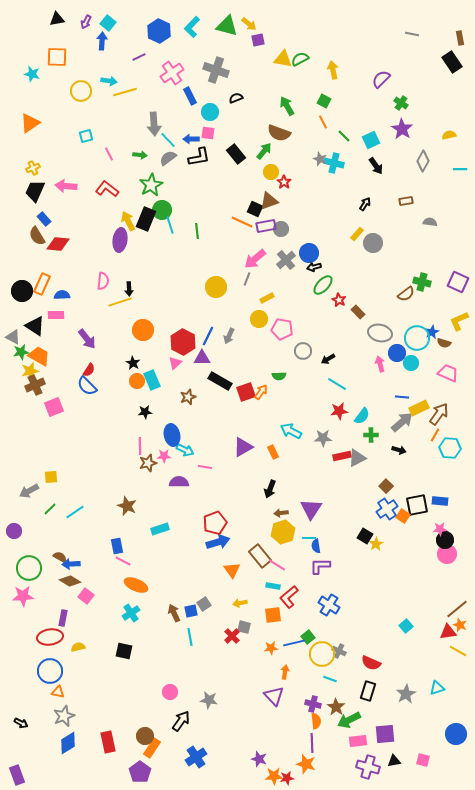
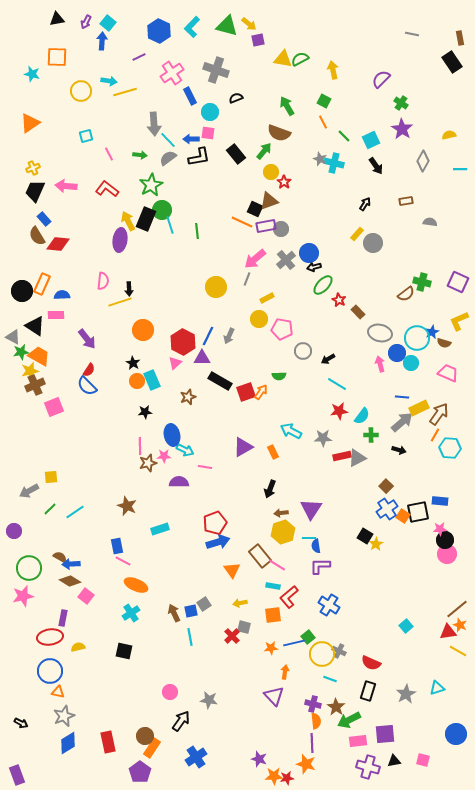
black square at (417, 505): moved 1 px right, 7 px down
pink star at (23, 596): rotated 10 degrees counterclockwise
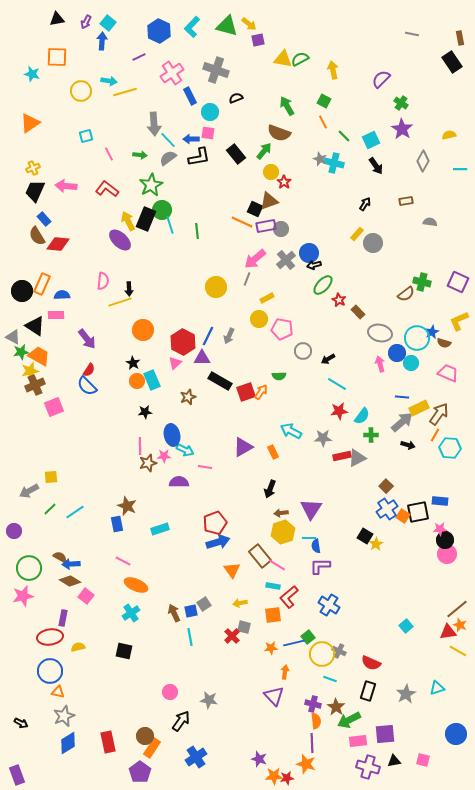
purple ellipse at (120, 240): rotated 55 degrees counterclockwise
black arrow at (314, 267): moved 2 px up
black arrow at (399, 450): moved 9 px right, 5 px up
blue rectangle at (117, 546): moved 22 px up
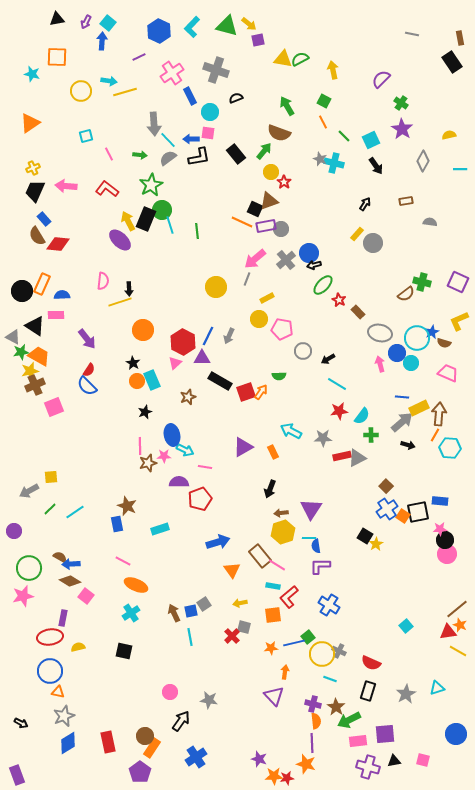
black star at (145, 412): rotated 16 degrees counterclockwise
brown arrow at (439, 414): rotated 30 degrees counterclockwise
red pentagon at (215, 523): moved 15 px left, 24 px up
